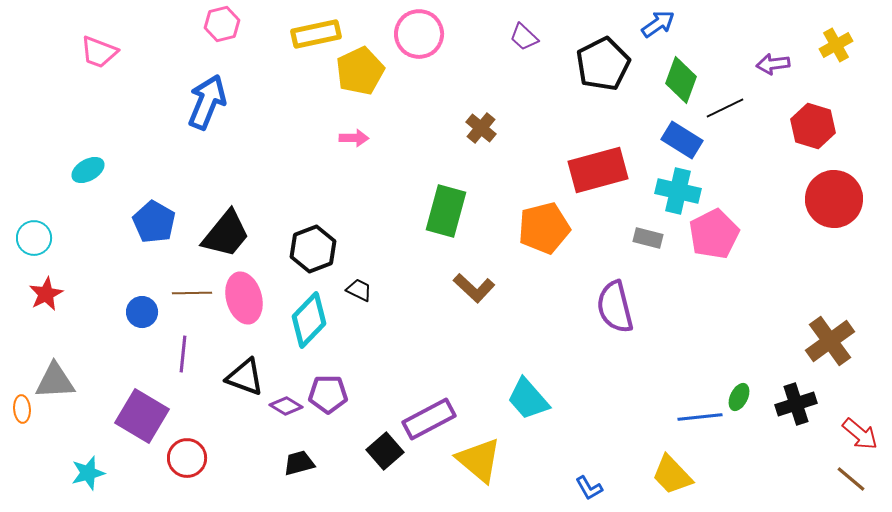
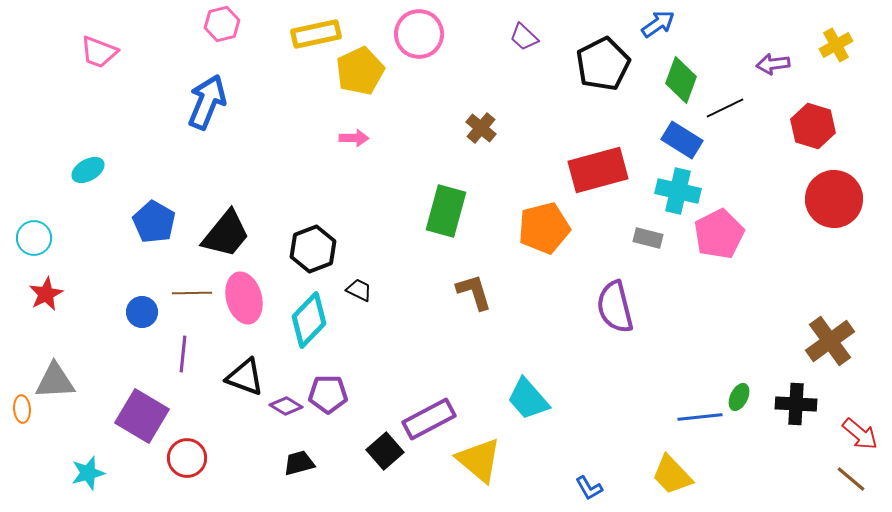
pink pentagon at (714, 234): moved 5 px right
brown L-shape at (474, 288): moved 4 px down; rotated 150 degrees counterclockwise
black cross at (796, 404): rotated 21 degrees clockwise
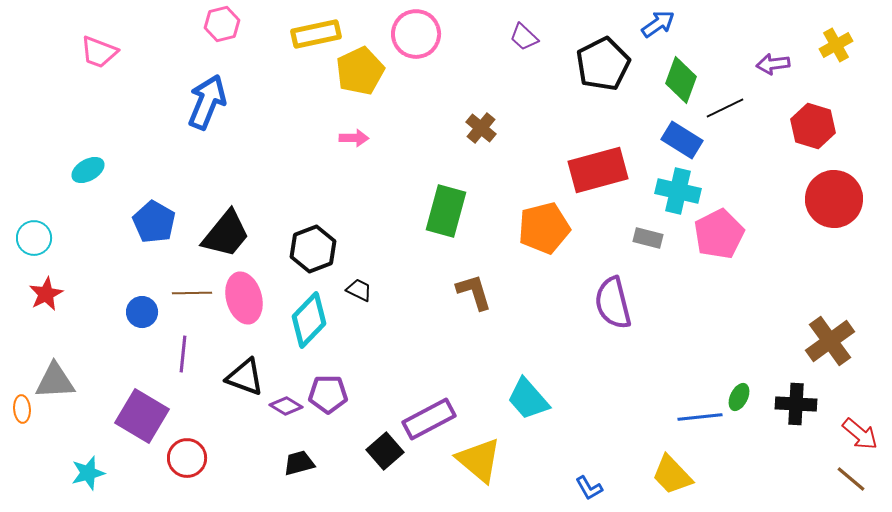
pink circle at (419, 34): moved 3 px left
purple semicircle at (615, 307): moved 2 px left, 4 px up
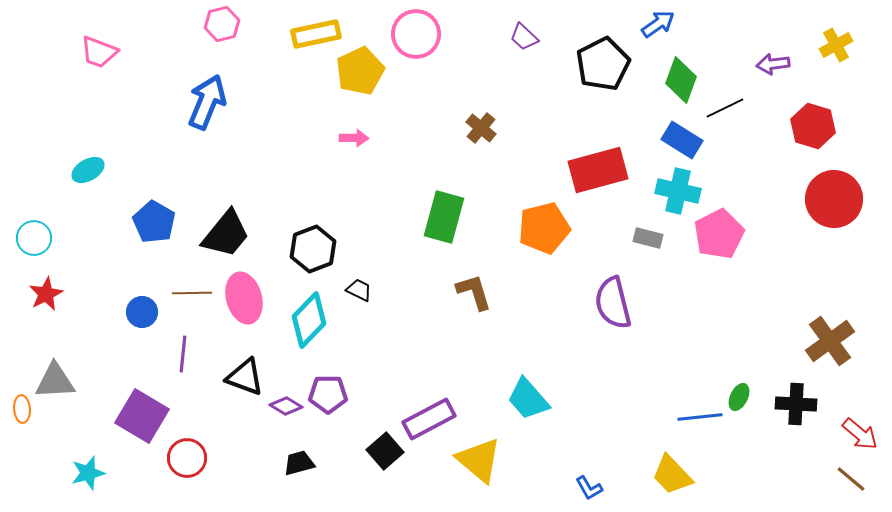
green rectangle at (446, 211): moved 2 px left, 6 px down
